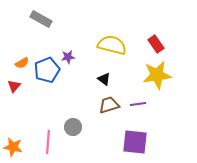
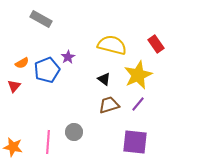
purple star: rotated 24 degrees counterclockwise
yellow star: moved 19 px left; rotated 16 degrees counterclockwise
purple line: rotated 42 degrees counterclockwise
gray circle: moved 1 px right, 5 px down
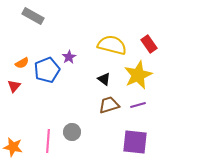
gray rectangle: moved 8 px left, 3 px up
red rectangle: moved 7 px left
purple star: moved 1 px right
purple line: moved 1 px down; rotated 35 degrees clockwise
gray circle: moved 2 px left
pink line: moved 1 px up
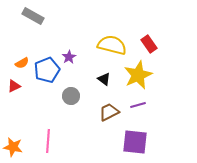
red triangle: rotated 24 degrees clockwise
brown trapezoid: moved 7 px down; rotated 10 degrees counterclockwise
gray circle: moved 1 px left, 36 px up
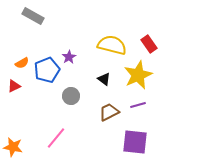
pink line: moved 8 px right, 3 px up; rotated 35 degrees clockwise
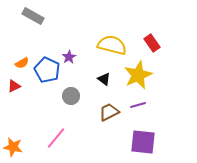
red rectangle: moved 3 px right, 1 px up
blue pentagon: rotated 25 degrees counterclockwise
purple square: moved 8 px right
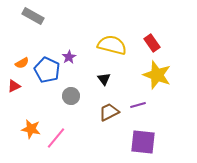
yellow star: moved 19 px right; rotated 28 degrees counterclockwise
black triangle: rotated 16 degrees clockwise
orange star: moved 18 px right, 18 px up
